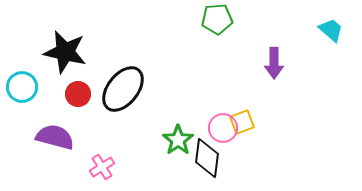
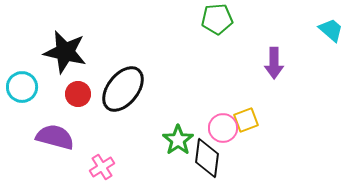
yellow square: moved 4 px right, 2 px up
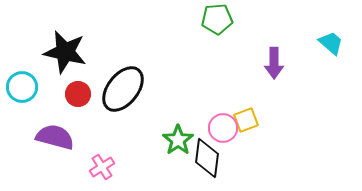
cyan trapezoid: moved 13 px down
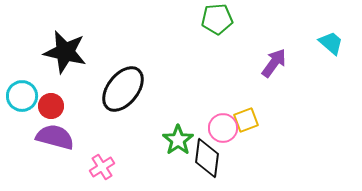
purple arrow: rotated 144 degrees counterclockwise
cyan circle: moved 9 px down
red circle: moved 27 px left, 12 px down
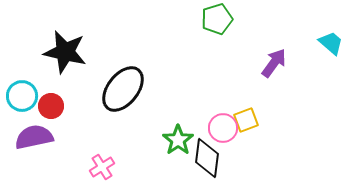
green pentagon: rotated 12 degrees counterclockwise
purple semicircle: moved 21 px left; rotated 27 degrees counterclockwise
